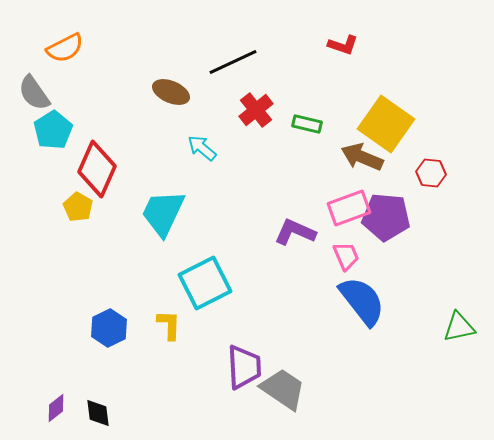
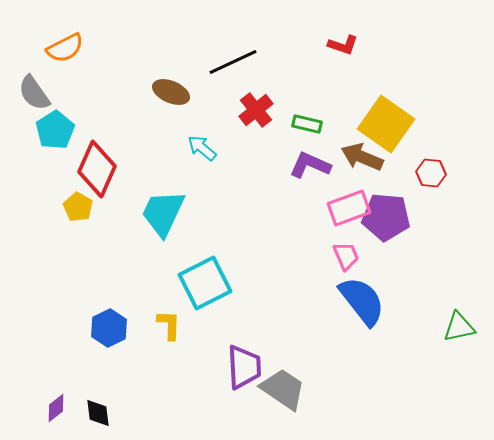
cyan pentagon: moved 2 px right
purple L-shape: moved 15 px right, 67 px up
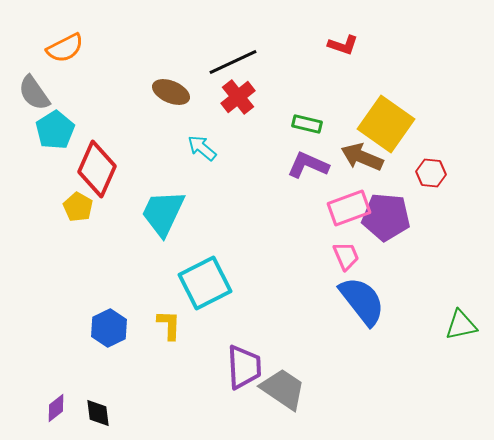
red cross: moved 18 px left, 13 px up
purple L-shape: moved 2 px left
green triangle: moved 2 px right, 2 px up
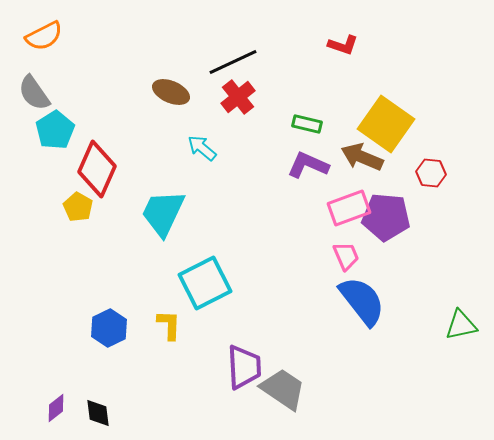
orange semicircle: moved 21 px left, 12 px up
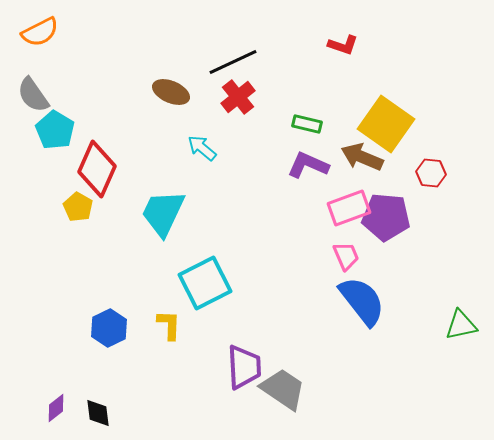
orange semicircle: moved 4 px left, 4 px up
gray semicircle: moved 1 px left, 2 px down
cyan pentagon: rotated 9 degrees counterclockwise
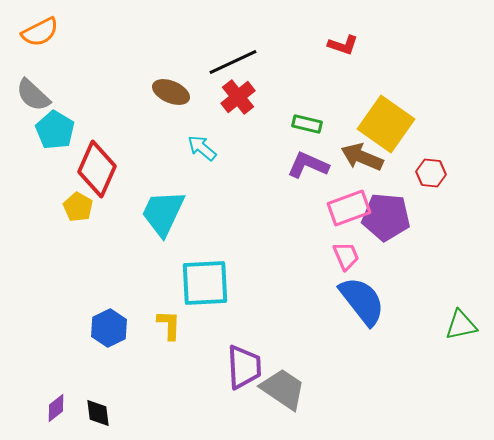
gray semicircle: rotated 12 degrees counterclockwise
cyan square: rotated 24 degrees clockwise
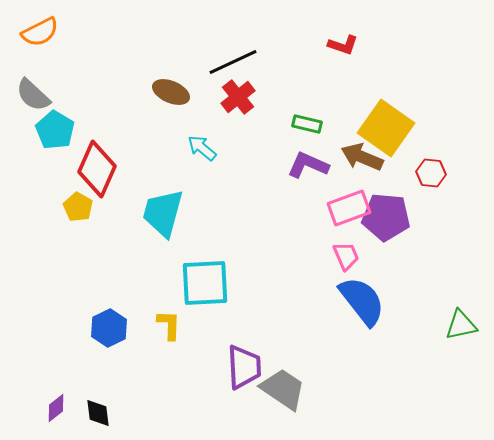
yellow square: moved 4 px down
cyan trapezoid: rotated 10 degrees counterclockwise
